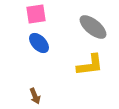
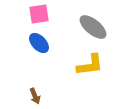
pink square: moved 3 px right
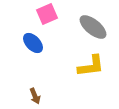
pink square: moved 8 px right; rotated 15 degrees counterclockwise
blue ellipse: moved 6 px left
yellow L-shape: moved 1 px right, 1 px down
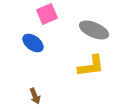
gray ellipse: moved 1 px right, 3 px down; rotated 16 degrees counterclockwise
blue ellipse: rotated 10 degrees counterclockwise
